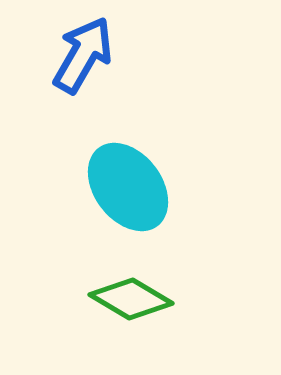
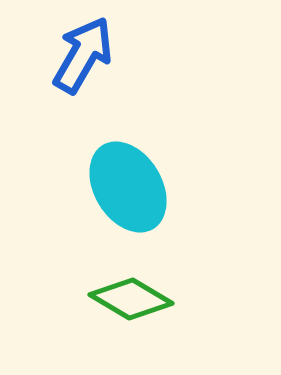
cyan ellipse: rotated 6 degrees clockwise
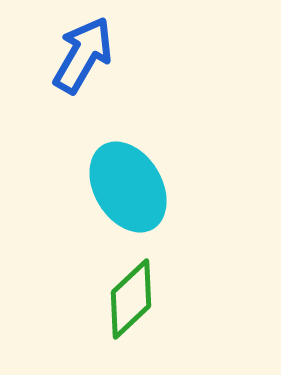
green diamond: rotated 74 degrees counterclockwise
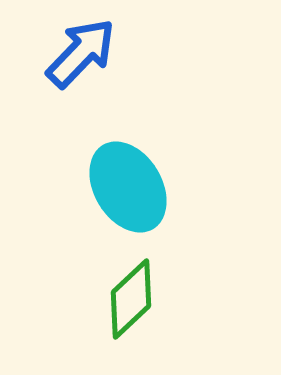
blue arrow: moved 2 px left, 2 px up; rotated 14 degrees clockwise
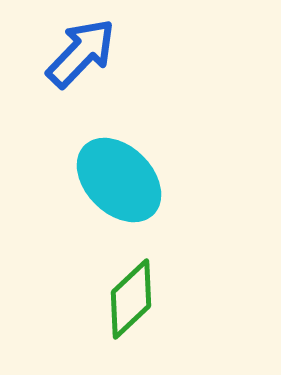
cyan ellipse: moved 9 px left, 7 px up; rotated 14 degrees counterclockwise
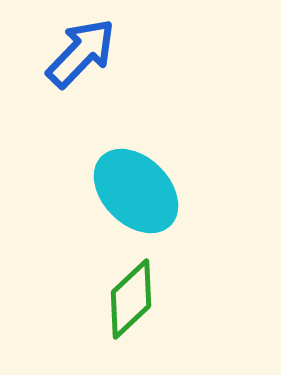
cyan ellipse: moved 17 px right, 11 px down
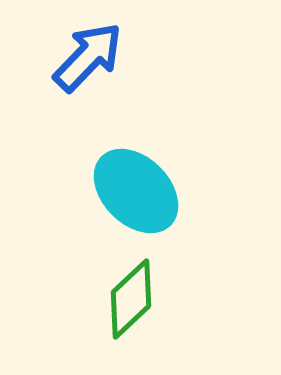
blue arrow: moved 7 px right, 4 px down
